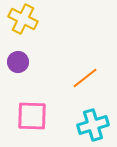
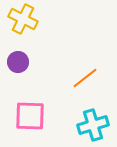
pink square: moved 2 px left
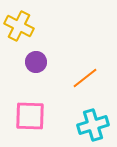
yellow cross: moved 4 px left, 7 px down
purple circle: moved 18 px right
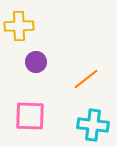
yellow cross: rotated 28 degrees counterclockwise
orange line: moved 1 px right, 1 px down
cyan cross: rotated 24 degrees clockwise
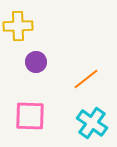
yellow cross: moved 1 px left
cyan cross: moved 1 px left, 2 px up; rotated 28 degrees clockwise
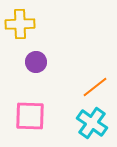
yellow cross: moved 2 px right, 2 px up
orange line: moved 9 px right, 8 px down
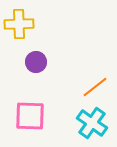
yellow cross: moved 1 px left
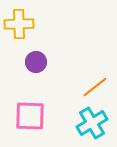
cyan cross: rotated 24 degrees clockwise
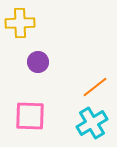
yellow cross: moved 1 px right, 1 px up
purple circle: moved 2 px right
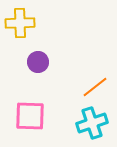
cyan cross: rotated 12 degrees clockwise
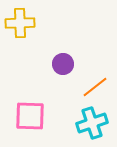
purple circle: moved 25 px right, 2 px down
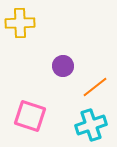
purple circle: moved 2 px down
pink square: rotated 16 degrees clockwise
cyan cross: moved 1 px left, 2 px down
